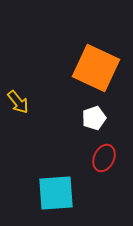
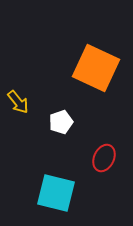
white pentagon: moved 33 px left, 4 px down
cyan square: rotated 18 degrees clockwise
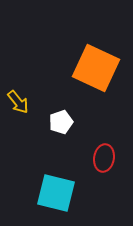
red ellipse: rotated 16 degrees counterclockwise
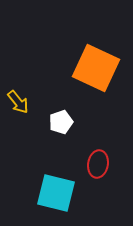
red ellipse: moved 6 px left, 6 px down
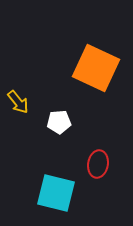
white pentagon: moved 2 px left; rotated 15 degrees clockwise
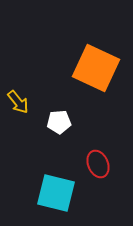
red ellipse: rotated 32 degrees counterclockwise
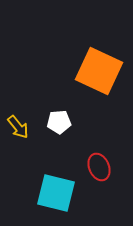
orange square: moved 3 px right, 3 px down
yellow arrow: moved 25 px down
red ellipse: moved 1 px right, 3 px down
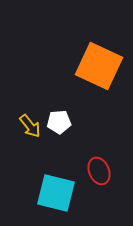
orange square: moved 5 px up
yellow arrow: moved 12 px right, 1 px up
red ellipse: moved 4 px down
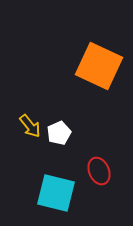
white pentagon: moved 11 px down; rotated 20 degrees counterclockwise
